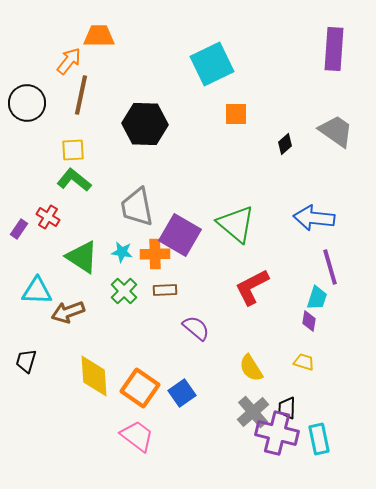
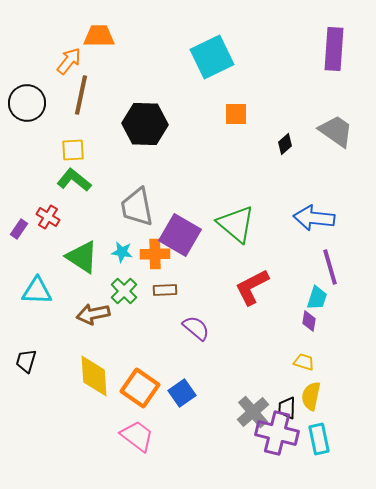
cyan square at (212, 64): moved 7 px up
brown arrow at (68, 312): moved 25 px right, 2 px down; rotated 8 degrees clockwise
yellow semicircle at (251, 368): moved 60 px right, 28 px down; rotated 44 degrees clockwise
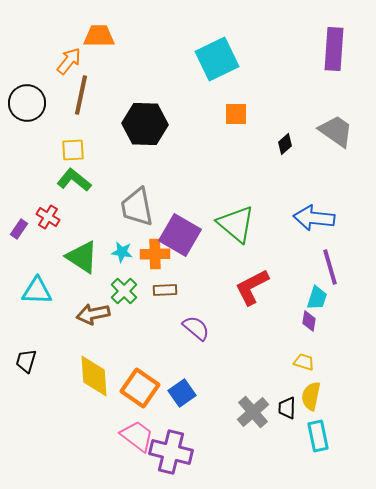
cyan square at (212, 57): moved 5 px right, 2 px down
purple cross at (277, 433): moved 106 px left, 19 px down
cyan rectangle at (319, 439): moved 1 px left, 3 px up
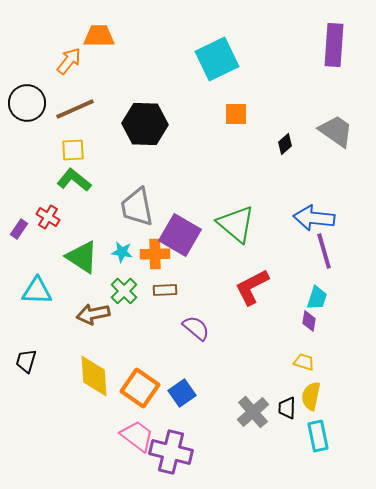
purple rectangle at (334, 49): moved 4 px up
brown line at (81, 95): moved 6 px left, 14 px down; rotated 54 degrees clockwise
purple line at (330, 267): moved 6 px left, 16 px up
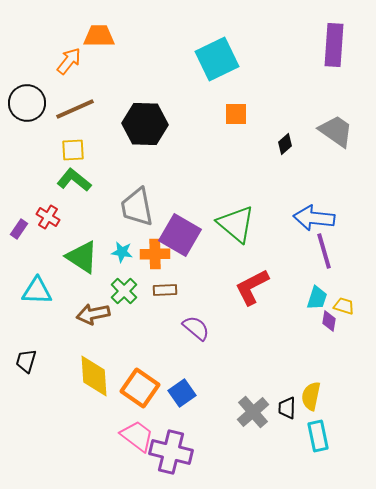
purple diamond at (309, 321): moved 20 px right
yellow trapezoid at (304, 362): moved 40 px right, 56 px up
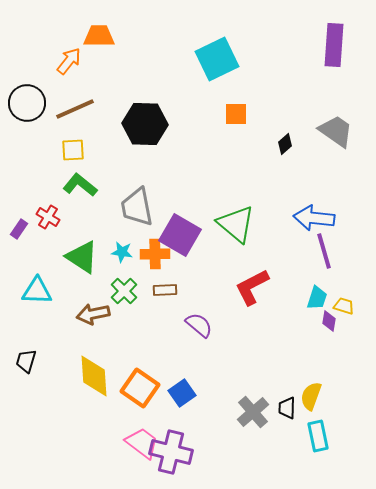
green L-shape at (74, 180): moved 6 px right, 5 px down
purple semicircle at (196, 328): moved 3 px right, 3 px up
yellow semicircle at (311, 396): rotated 8 degrees clockwise
pink trapezoid at (137, 436): moved 5 px right, 7 px down
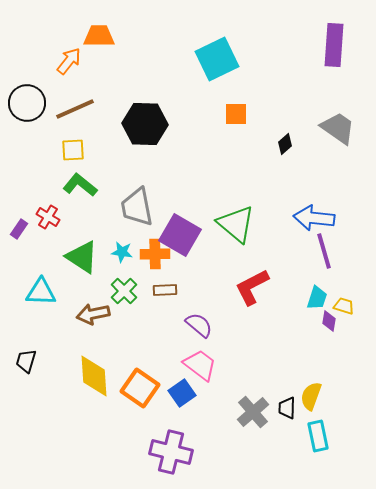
gray trapezoid at (336, 131): moved 2 px right, 3 px up
cyan triangle at (37, 291): moved 4 px right, 1 px down
pink trapezoid at (142, 443): moved 58 px right, 78 px up
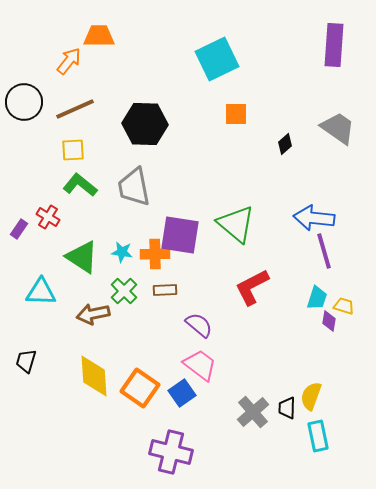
black circle at (27, 103): moved 3 px left, 1 px up
gray trapezoid at (137, 207): moved 3 px left, 20 px up
purple square at (180, 235): rotated 21 degrees counterclockwise
